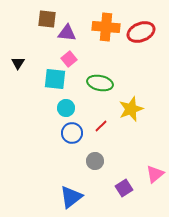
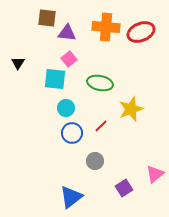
brown square: moved 1 px up
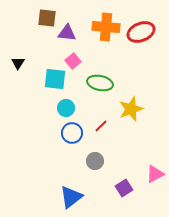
pink square: moved 4 px right, 2 px down
pink triangle: rotated 12 degrees clockwise
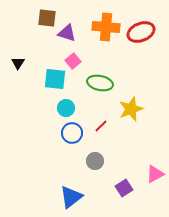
purple triangle: rotated 12 degrees clockwise
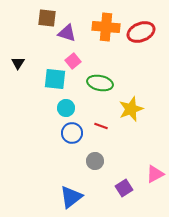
red line: rotated 64 degrees clockwise
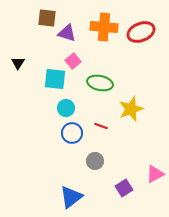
orange cross: moved 2 px left
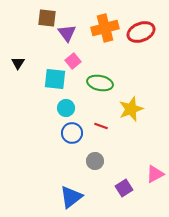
orange cross: moved 1 px right, 1 px down; rotated 20 degrees counterclockwise
purple triangle: rotated 36 degrees clockwise
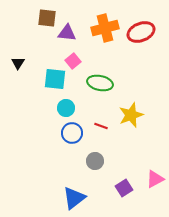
purple triangle: rotated 48 degrees counterclockwise
yellow star: moved 6 px down
pink triangle: moved 5 px down
blue triangle: moved 3 px right, 1 px down
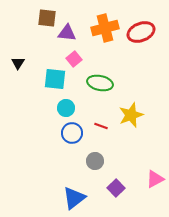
pink square: moved 1 px right, 2 px up
purple square: moved 8 px left; rotated 12 degrees counterclockwise
